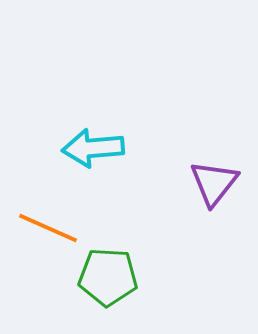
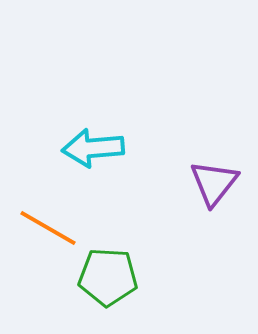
orange line: rotated 6 degrees clockwise
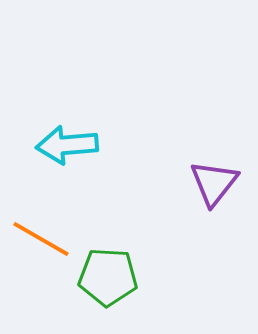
cyan arrow: moved 26 px left, 3 px up
orange line: moved 7 px left, 11 px down
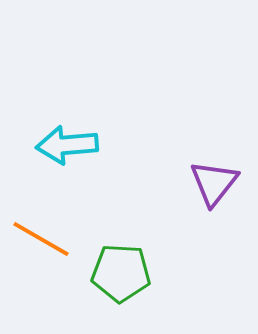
green pentagon: moved 13 px right, 4 px up
